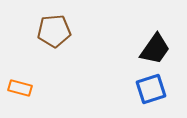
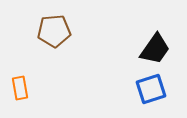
orange rectangle: rotated 65 degrees clockwise
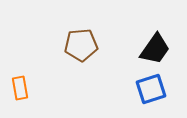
brown pentagon: moved 27 px right, 14 px down
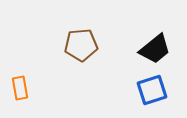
black trapezoid: rotated 16 degrees clockwise
blue square: moved 1 px right, 1 px down
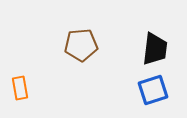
black trapezoid: rotated 44 degrees counterclockwise
blue square: moved 1 px right
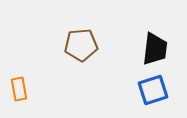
orange rectangle: moved 1 px left, 1 px down
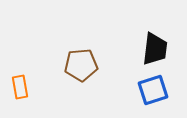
brown pentagon: moved 20 px down
orange rectangle: moved 1 px right, 2 px up
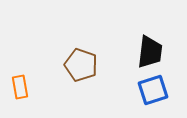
black trapezoid: moved 5 px left, 3 px down
brown pentagon: rotated 24 degrees clockwise
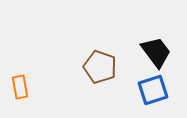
black trapezoid: moved 6 px right; rotated 44 degrees counterclockwise
brown pentagon: moved 19 px right, 2 px down
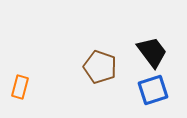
black trapezoid: moved 4 px left
orange rectangle: rotated 25 degrees clockwise
